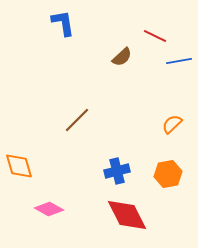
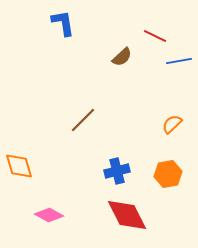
brown line: moved 6 px right
pink diamond: moved 6 px down
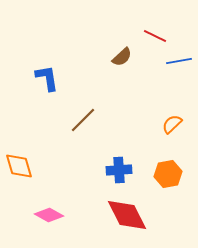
blue L-shape: moved 16 px left, 55 px down
blue cross: moved 2 px right, 1 px up; rotated 10 degrees clockwise
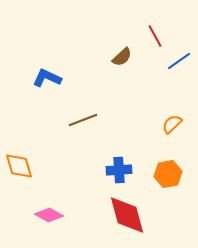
red line: rotated 35 degrees clockwise
blue line: rotated 25 degrees counterclockwise
blue L-shape: rotated 56 degrees counterclockwise
brown line: rotated 24 degrees clockwise
red diamond: rotated 12 degrees clockwise
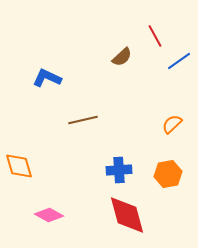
brown line: rotated 8 degrees clockwise
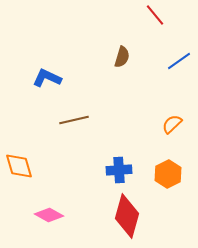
red line: moved 21 px up; rotated 10 degrees counterclockwise
brown semicircle: rotated 30 degrees counterclockwise
brown line: moved 9 px left
orange hexagon: rotated 16 degrees counterclockwise
red diamond: moved 1 px down; rotated 30 degrees clockwise
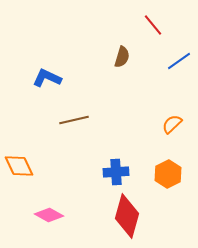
red line: moved 2 px left, 10 px down
orange diamond: rotated 8 degrees counterclockwise
blue cross: moved 3 px left, 2 px down
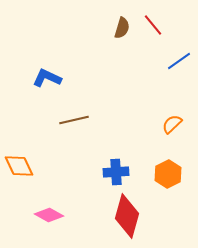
brown semicircle: moved 29 px up
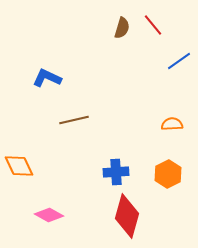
orange semicircle: rotated 40 degrees clockwise
